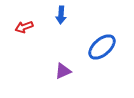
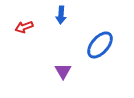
blue ellipse: moved 2 px left, 2 px up; rotated 8 degrees counterclockwise
purple triangle: rotated 36 degrees counterclockwise
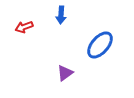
purple triangle: moved 2 px right, 2 px down; rotated 24 degrees clockwise
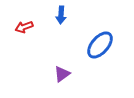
purple triangle: moved 3 px left, 1 px down
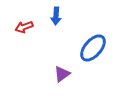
blue arrow: moved 5 px left, 1 px down
blue ellipse: moved 7 px left, 3 px down
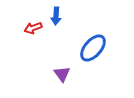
red arrow: moved 9 px right, 1 px down
purple triangle: rotated 30 degrees counterclockwise
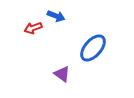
blue arrow: rotated 72 degrees counterclockwise
purple triangle: rotated 18 degrees counterclockwise
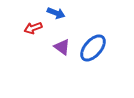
blue arrow: moved 3 px up
purple triangle: moved 27 px up
